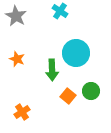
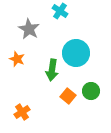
gray star: moved 13 px right, 13 px down
green arrow: rotated 10 degrees clockwise
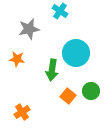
gray star: rotated 30 degrees clockwise
orange star: rotated 14 degrees counterclockwise
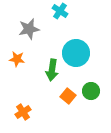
orange cross: moved 1 px right
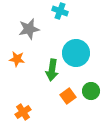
cyan cross: rotated 14 degrees counterclockwise
orange square: rotated 14 degrees clockwise
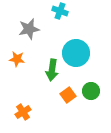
orange square: moved 1 px up
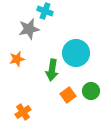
cyan cross: moved 15 px left
orange star: rotated 21 degrees counterclockwise
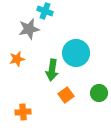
green circle: moved 8 px right, 2 px down
orange square: moved 2 px left
orange cross: rotated 28 degrees clockwise
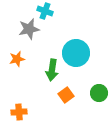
orange cross: moved 4 px left
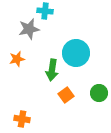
cyan cross: rotated 14 degrees counterclockwise
orange cross: moved 3 px right, 7 px down; rotated 14 degrees clockwise
